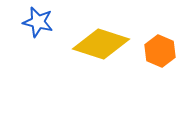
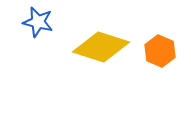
yellow diamond: moved 3 px down
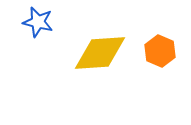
yellow diamond: moved 1 px left, 6 px down; rotated 22 degrees counterclockwise
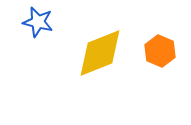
yellow diamond: rotated 18 degrees counterclockwise
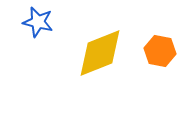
orange hexagon: rotated 12 degrees counterclockwise
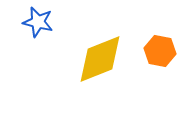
yellow diamond: moved 6 px down
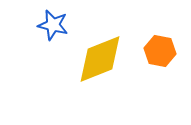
blue star: moved 15 px right, 3 px down
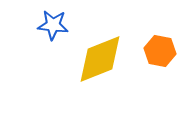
blue star: rotated 8 degrees counterclockwise
